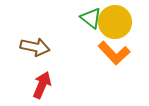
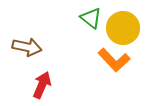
yellow circle: moved 8 px right, 6 px down
brown arrow: moved 8 px left
orange L-shape: moved 7 px down
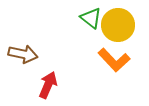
yellow circle: moved 5 px left, 3 px up
brown arrow: moved 4 px left, 7 px down
red arrow: moved 6 px right
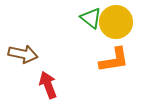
yellow circle: moved 2 px left, 3 px up
orange L-shape: rotated 56 degrees counterclockwise
red arrow: rotated 44 degrees counterclockwise
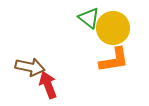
green triangle: moved 2 px left
yellow circle: moved 3 px left, 6 px down
brown arrow: moved 7 px right, 13 px down
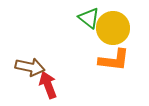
orange L-shape: rotated 16 degrees clockwise
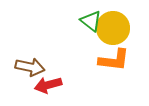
green triangle: moved 2 px right, 3 px down
red arrow: rotated 84 degrees counterclockwise
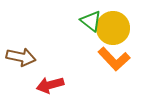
orange L-shape: moved 1 px up; rotated 40 degrees clockwise
brown arrow: moved 9 px left, 10 px up
red arrow: moved 2 px right
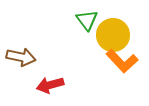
green triangle: moved 4 px left, 1 px up; rotated 15 degrees clockwise
yellow circle: moved 7 px down
orange L-shape: moved 8 px right, 2 px down
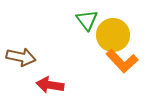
red arrow: rotated 24 degrees clockwise
